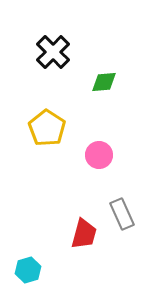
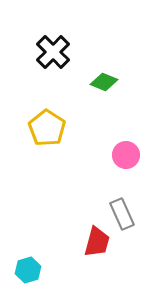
green diamond: rotated 28 degrees clockwise
pink circle: moved 27 px right
red trapezoid: moved 13 px right, 8 px down
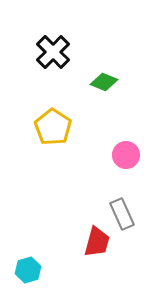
yellow pentagon: moved 6 px right, 1 px up
